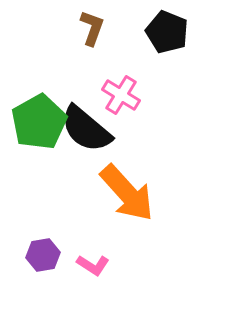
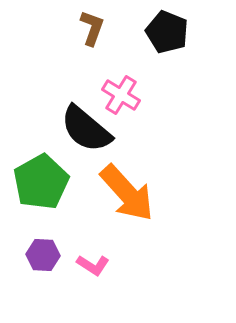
green pentagon: moved 2 px right, 60 px down
purple hexagon: rotated 12 degrees clockwise
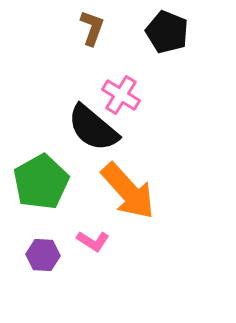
black semicircle: moved 7 px right, 1 px up
orange arrow: moved 1 px right, 2 px up
pink L-shape: moved 24 px up
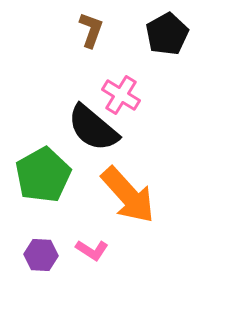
brown L-shape: moved 1 px left, 2 px down
black pentagon: moved 2 px down; rotated 21 degrees clockwise
green pentagon: moved 2 px right, 7 px up
orange arrow: moved 4 px down
pink L-shape: moved 1 px left, 9 px down
purple hexagon: moved 2 px left
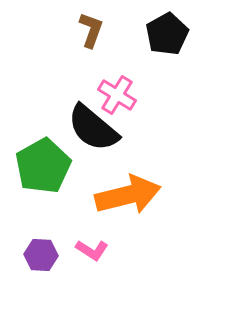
pink cross: moved 4 px left
green pentagon: moved 9 px up
orange arrow: rotated 62 degrees counterclockwise
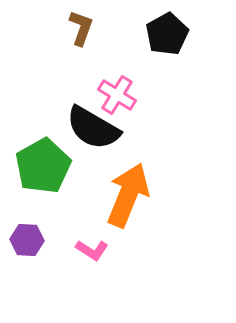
brown L-shape: moved 10 px left, 2 px up
black semicircle: rotated 10 degrees counterclockwise
orange arrow: rotated 54 degrees counterclockwise
purple hexagon: moved 14 px left, 15 px up
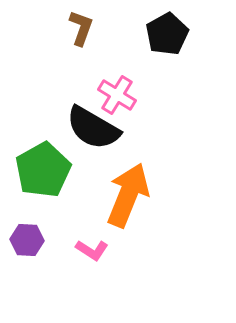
green pentagon: moved 4 px down
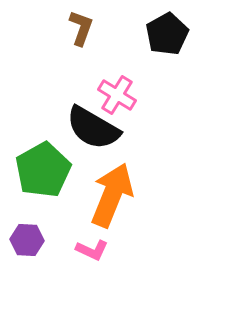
orange arrow: moved 16 px left
pink L-shape: rotated 8 degrees counterclockwise
